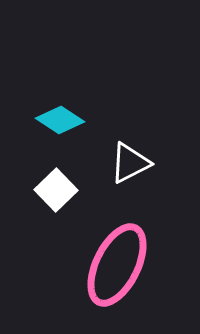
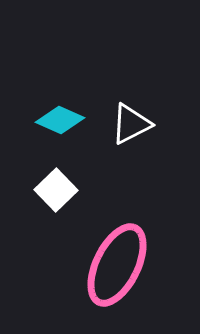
cyan diamond: rotated 9 degrees counterclockwise
white triangle: moved 1 px right, 39 px up
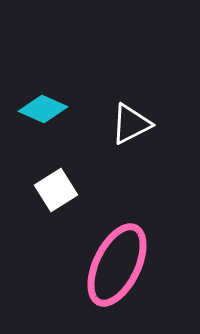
cyan diamond: moved 17 px left, 11 px up
white square: rotated 12 degrees clockwise
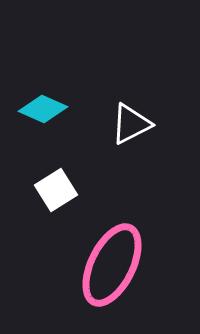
pink ellipse: moved 5 px left
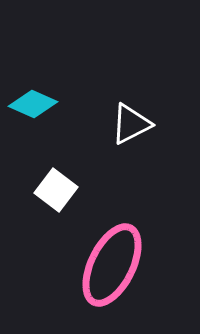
cyan diamond: moved 10 px left, 5 px up
white square: rotated 21 degrees counterclockwise
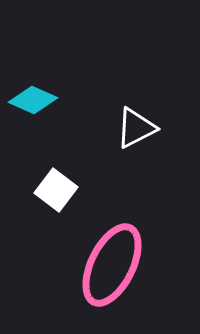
cyan diamond: moved 4 px up
white triangle: moved 5 px right, 4 px down
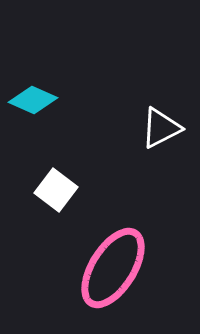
white triangle: moved 25 px right
pink ellipse: moved 1 px right, 3 px down; rotated 6 degrees clockwise
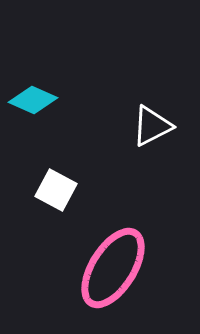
white triangle: moved 9 px left, 2 px up
white square: rotated 9 degrees counterclockwise
